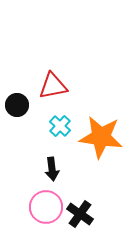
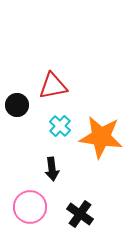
pink circle: moved 16 px left
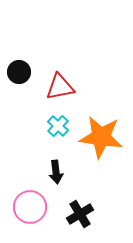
red triangle: moved 7 px right, 1 px down
black circle: moved 2 px right, 33 px up
cyan cross: moved 2 px left
black arrow: moved 4 px right, 3 px down
black cross: rotated 24 degrees clockwise
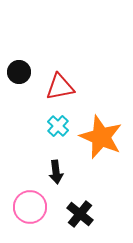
orange star: rotated 15 degrees clockwise
black cross: rotated 20 degrees counterclockwise
